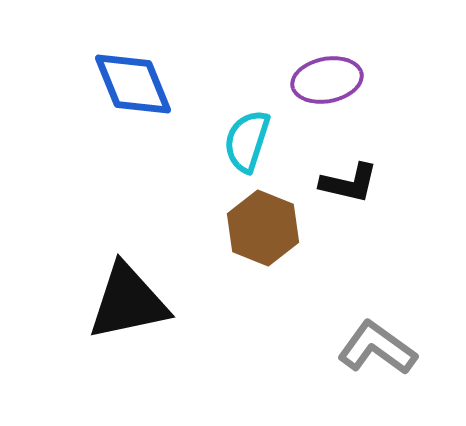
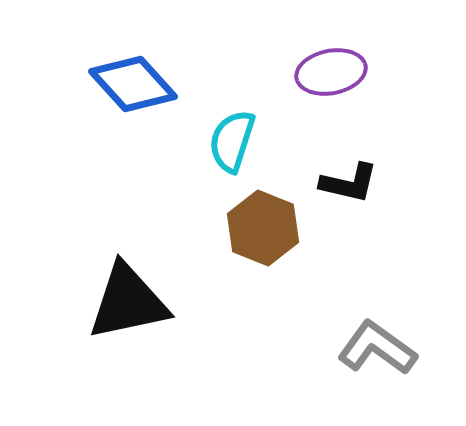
purple ellipse: moved 4 px right, 8 px up
blue diamond: rotated 20 degrees counterclockwise
cyan semicircle: moved 15 px left
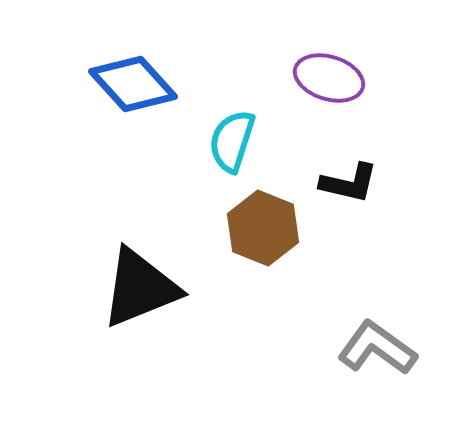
purple ellipse: moved 2 px left, 6 px down; rotated 28 degrees clockwise
black triangle: moved 12 px right, 14 px up; rotated 10 degrees counterclockwise
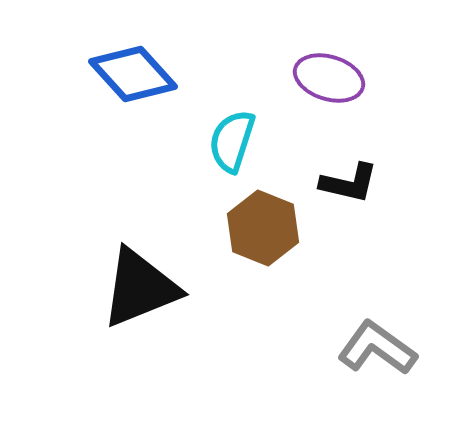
blue diamond: moved 10 px up
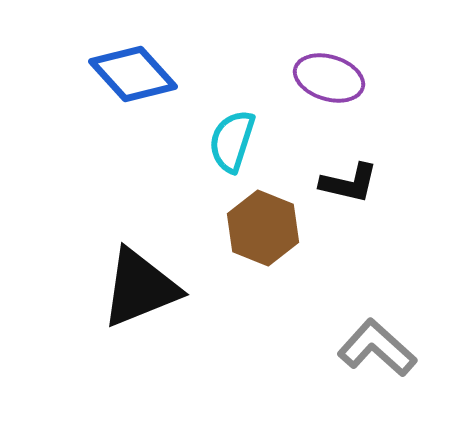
gray L-shape: rotated 6 degrees clockwise
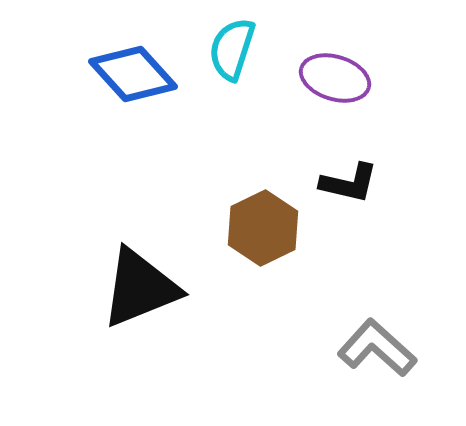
purple ellipse: moved 6 px right
cyan semicircle: moved 92 px up
brown hexagon: rotated 12 degrees clockwise
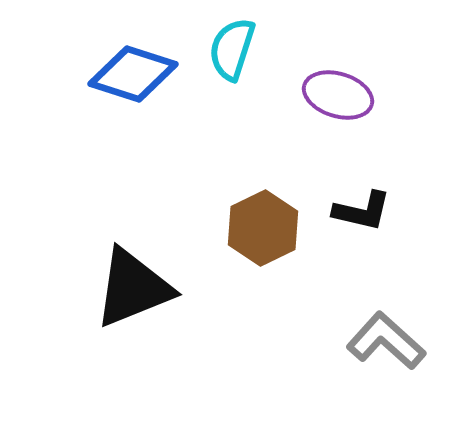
blue diamond: rotated 30 degrees counterclockwise
purple ellipse: moved 3 px right, 17 px down
black L-shape: moved 13 px right, 28 px down
black triangle: moved 7 px left
gray L-shape: moved 9 px right, 7 px up
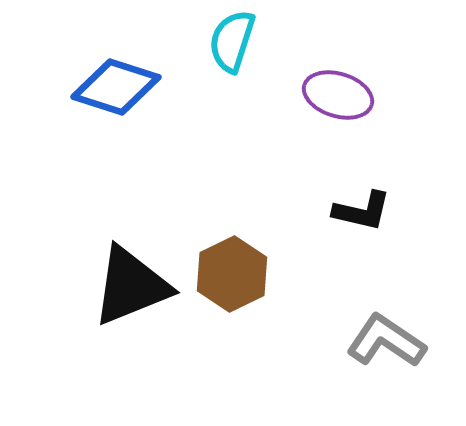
cyan semicircle: moved 8 px up
blue diamond: moved 17 px left, 13 px down
brown hexagon: moved 31 px left, 46 px down
black triangle: moved 2 px left, 2 px up
gray L-shape: rotated 8 degrees counterclockwise
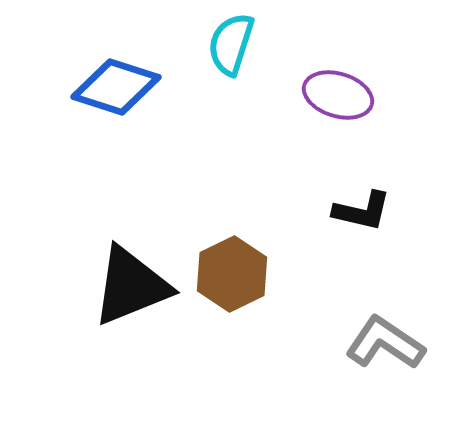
cyan semicircle: moved 1 px left, 3 px down
gray L-shape: moved 1 px left, 2 px down
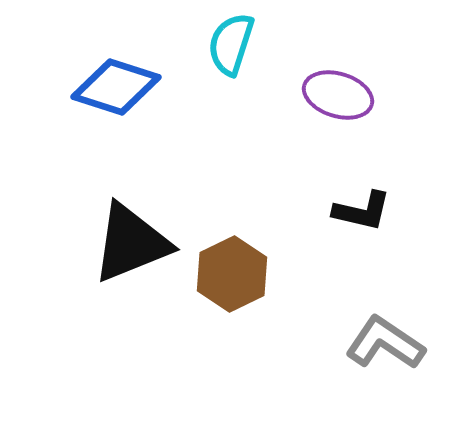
black triangle: moved 43 px up
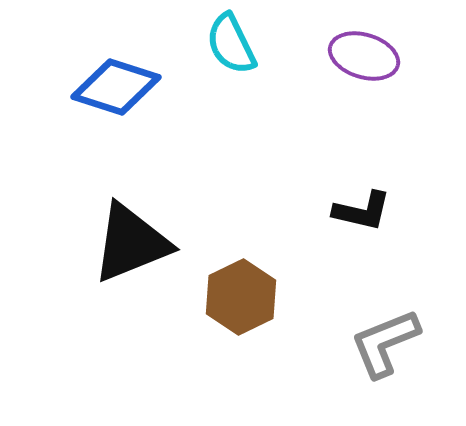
cyan semicircle: rotated 44 degrees counterclockwise
purple ellipse: moved 26 px right, 39 px up
brown hexagon: moved 9 px right, 23 px down
gray L-shape: rotated 56 degrees counterclockwise
